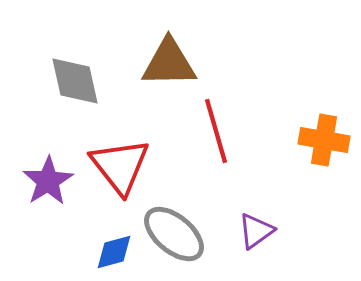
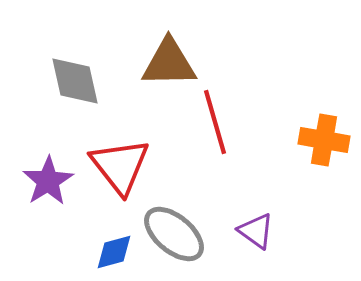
red line: moved 1 px left, 9 px up
purple triangle: rotated 48 degrees counterclockwise
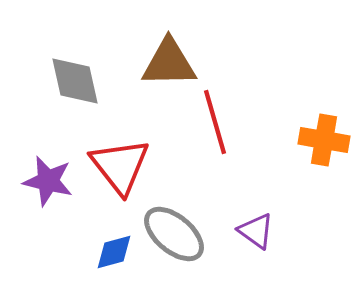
purple star: rotated 27 degrees counterclockwise
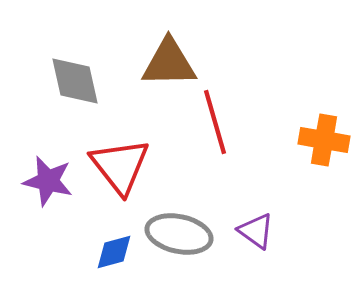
gray ellipse: moved 5 px right; rotated 28 degrees counterclockwise
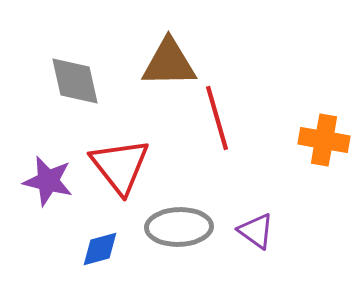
red line: moved 2 px right, 4 px up
gray ellipse: moved 7 px up; rotated 14 degrees counterclockwise
blue diamond: moved 14 px left, 3 px up
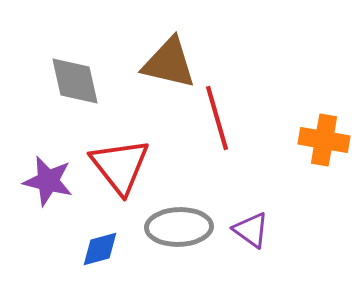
brown triangle: rotated 14 degrees clockwise
purple triangle: moved 5 px left, 1 px up
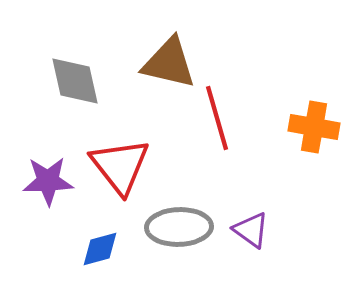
orange cross: moved 10 px left, 13 px up
purple star: rotated 15 degrees counterclockwise
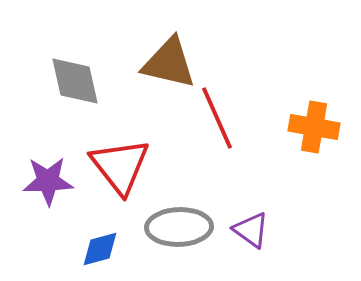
red line: rotated 8 degrees counterclockwise
